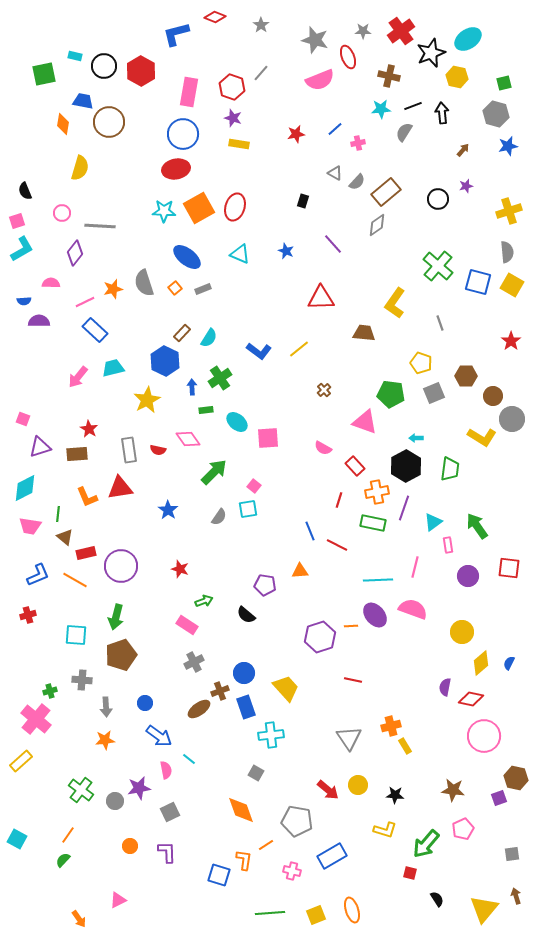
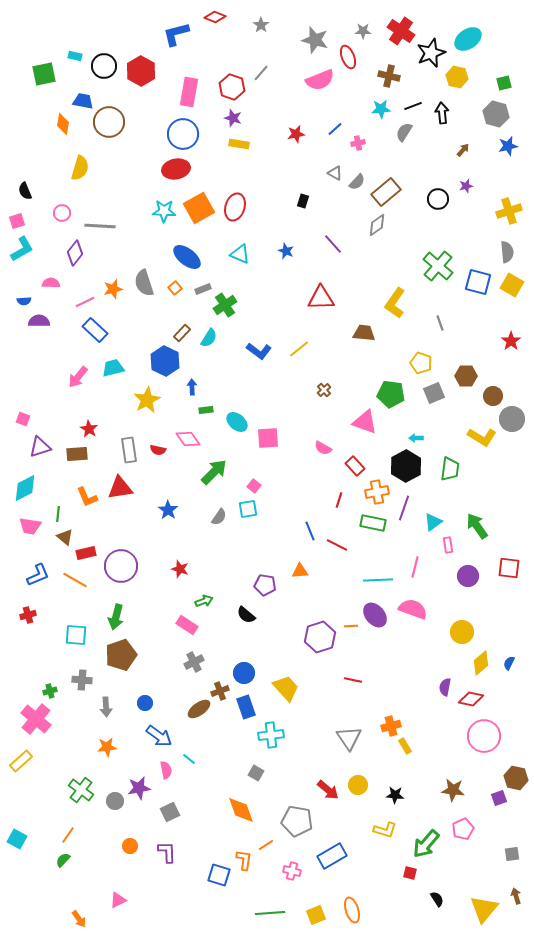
red cross at (401, 31): rotated 20 degrees counterclockwise
green cross at (220, 378): moved 5 px right, 73 px up
orange star at (105, 740): moved 2 px right, 7 px down
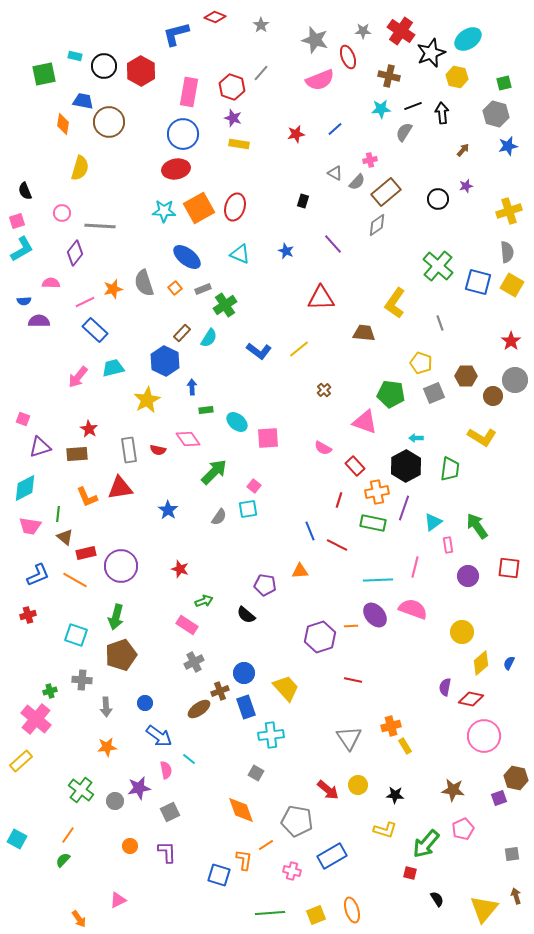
pink cross at (358, 143): moved 12 px right, 17 px down
gray circle at (512, 419): moved 3 px right, 39 px up
cyan square at (76, 635): rotated 15 degrees clockwise
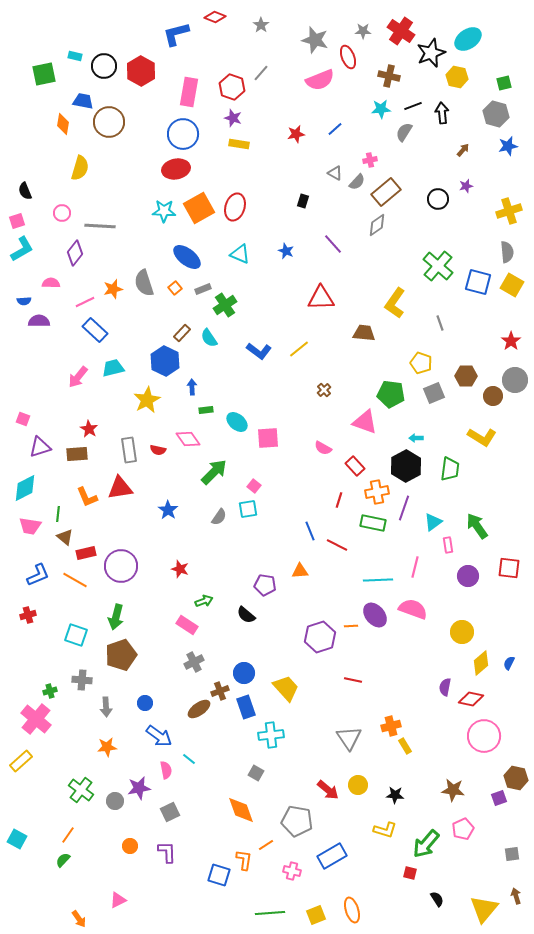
cyan semicircle at (209, 338): rotated 114 degrees clockwise
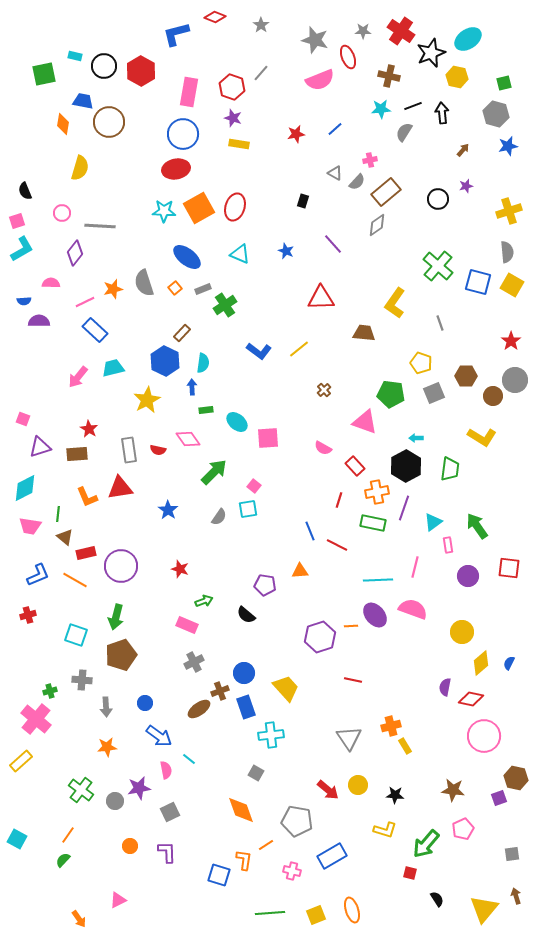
cyan semicircle at (209, 338): moved 6 px left, 25 px down; rotated 138 degrees counterclockwise
pink rectangle at (187, 625): rotated 10 degrees counterclockwise
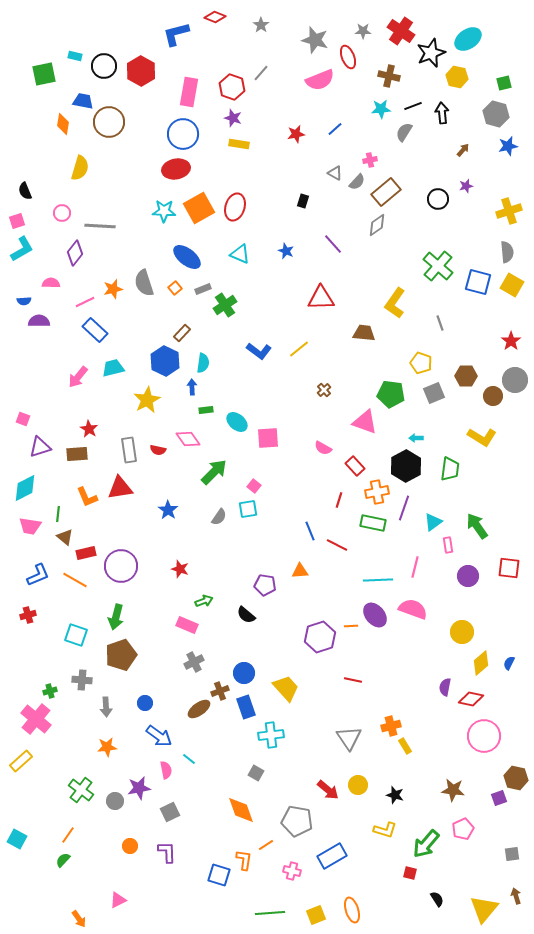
black star at (395, 795): rotated 12 degrees clockwise
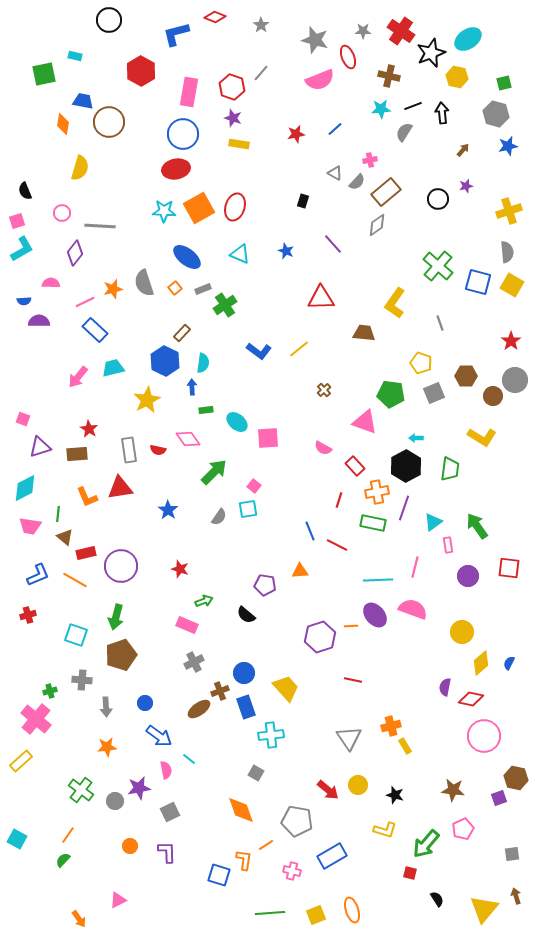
black circle at (104, 66): moved 5 px right, 46 px up
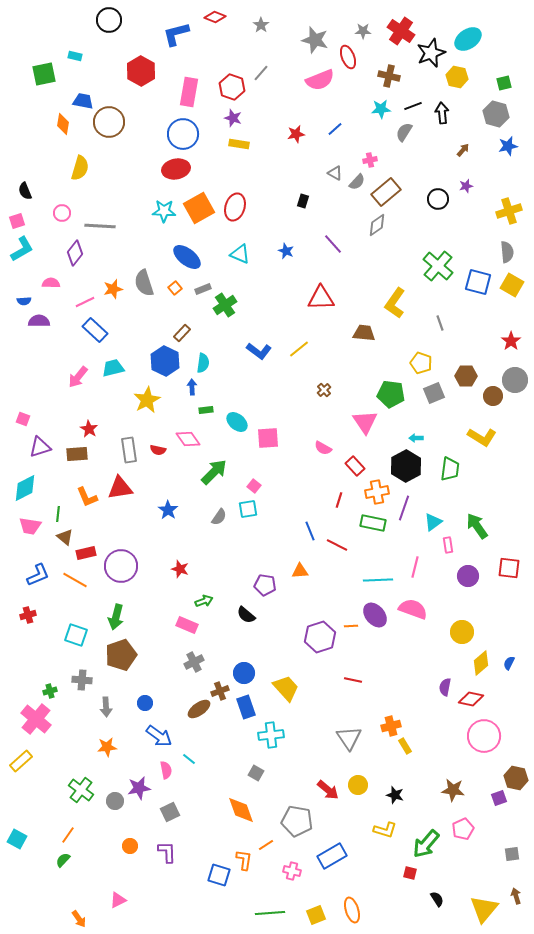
pink triangle at (365, 422): rotated 36 degrees clockwise
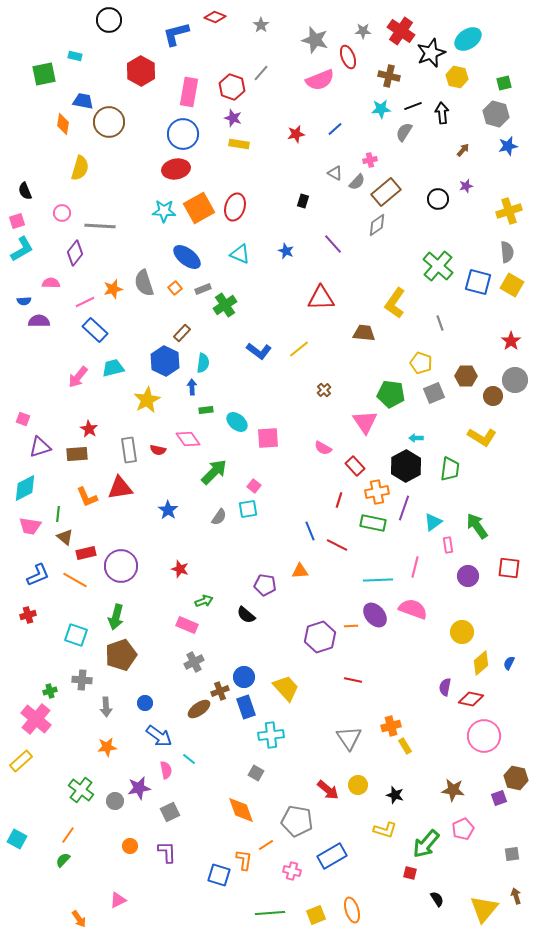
blue circle at (244, 673): moved 4 px down
